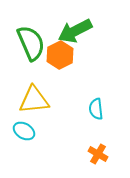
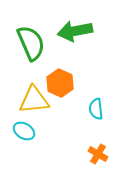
green arrow: rotated 16 degrees clockwise
orange hexagon: moved 28 px down; rotated 8 degrees counterclockwise
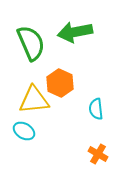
green arrow: moved 1 px down
